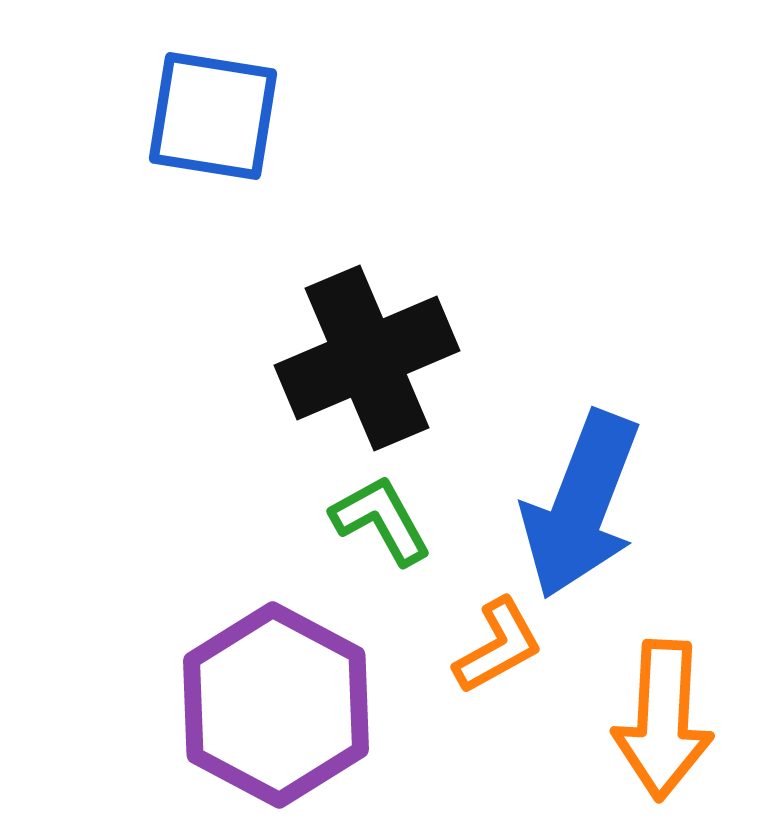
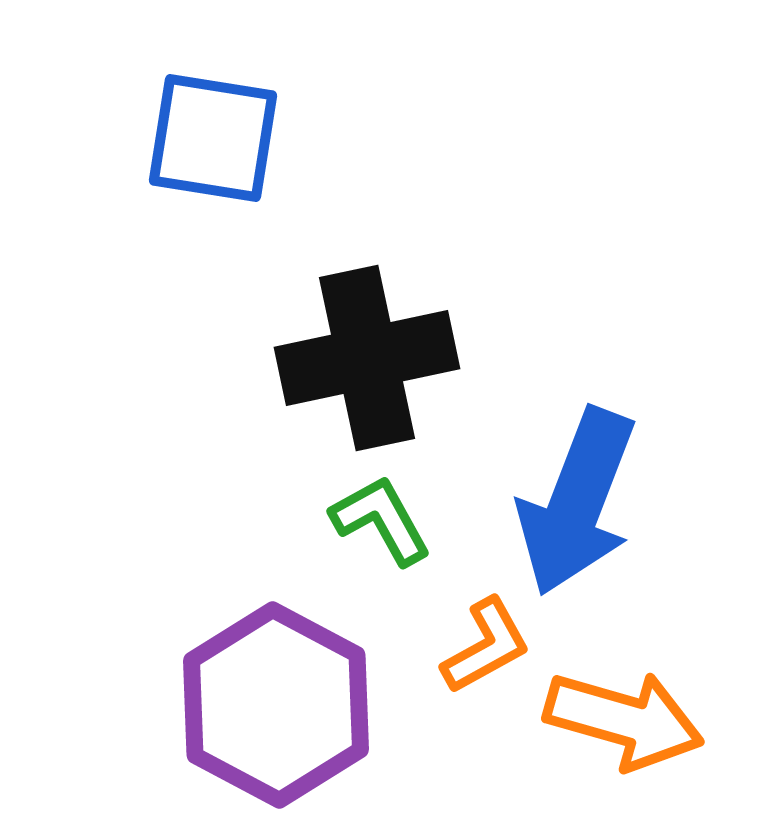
blue square: moved 22 px down
black cross: rotated 11 degrees clockwise
blue arrow: moved 4 px left, 3 px up
orange L-shape: moved 12 px left
orange arrow: moved 39 px left; rotated 77 degrees counterclockwise
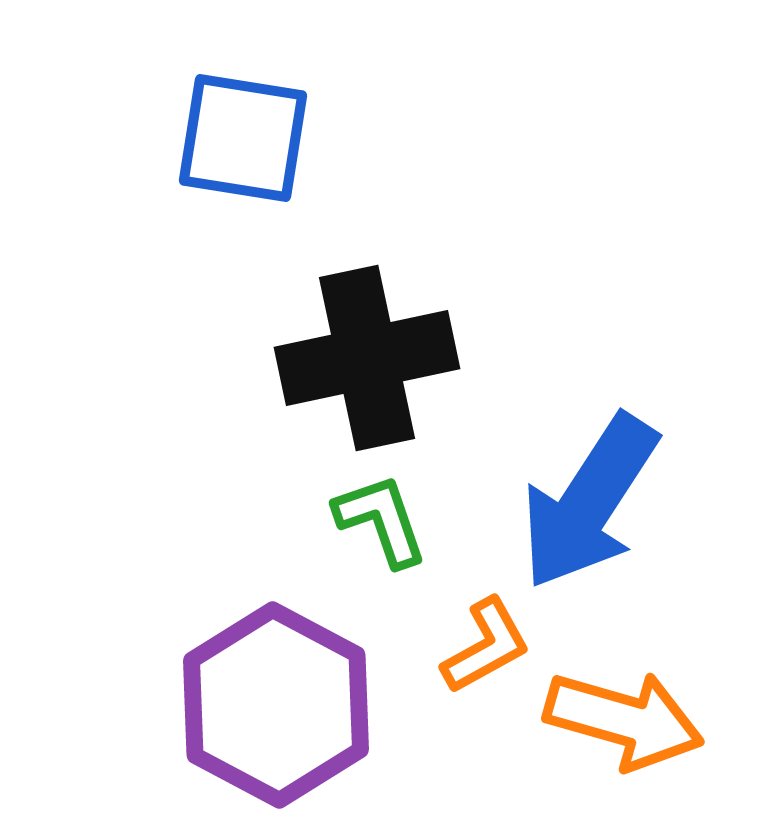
blue square: moved 30 px right
blue arrow: moved 12 px right; rotated 12 degrees clockwise
green L-shape: rotated 10 degrees clockwise
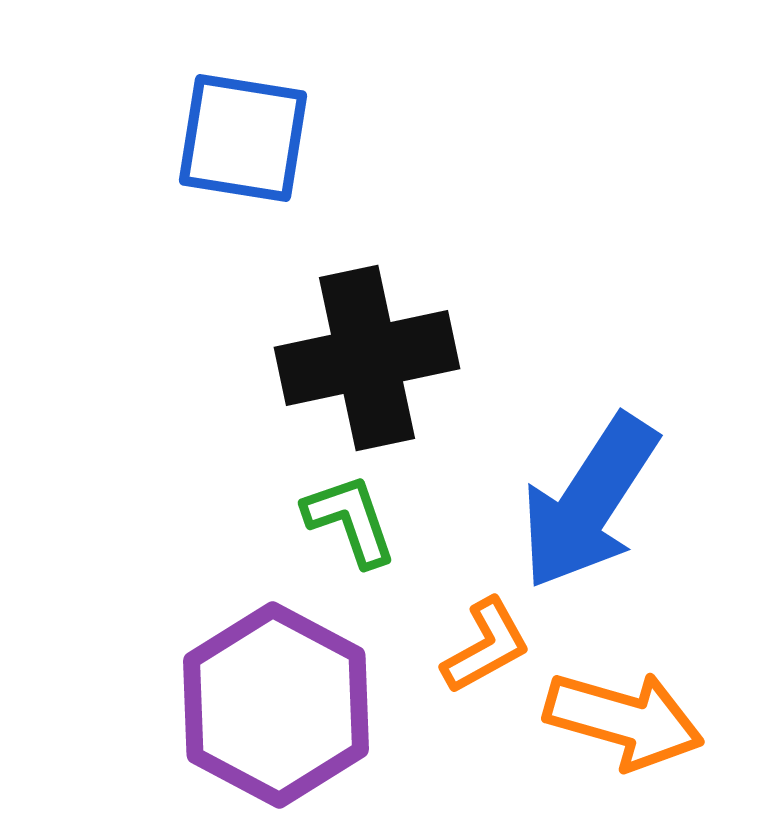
green L-shape: moved 31 px left
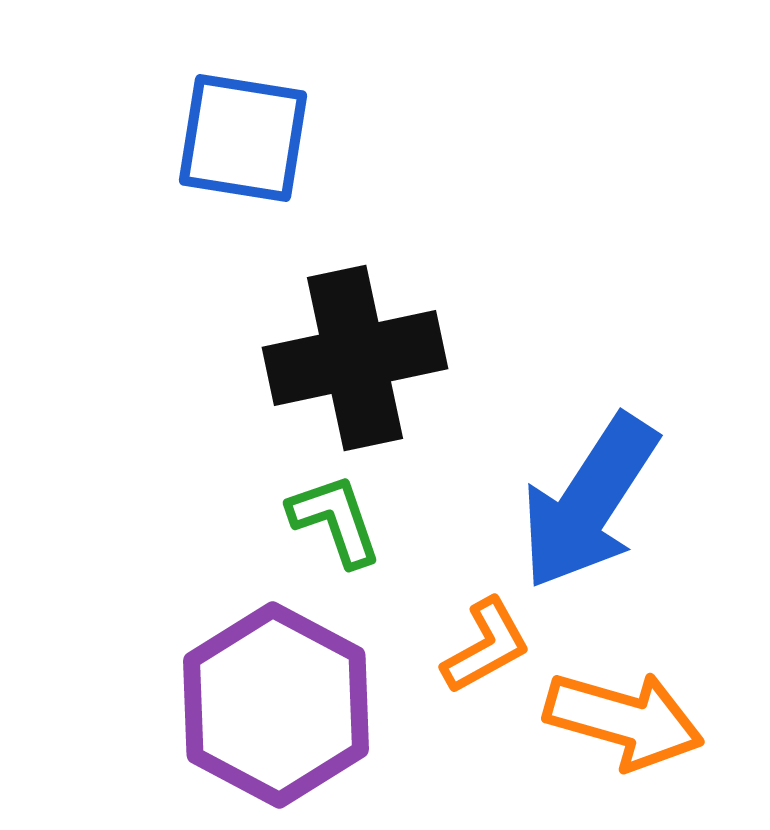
black cross: moved 12 px left
green L-shape: moved 15 px left
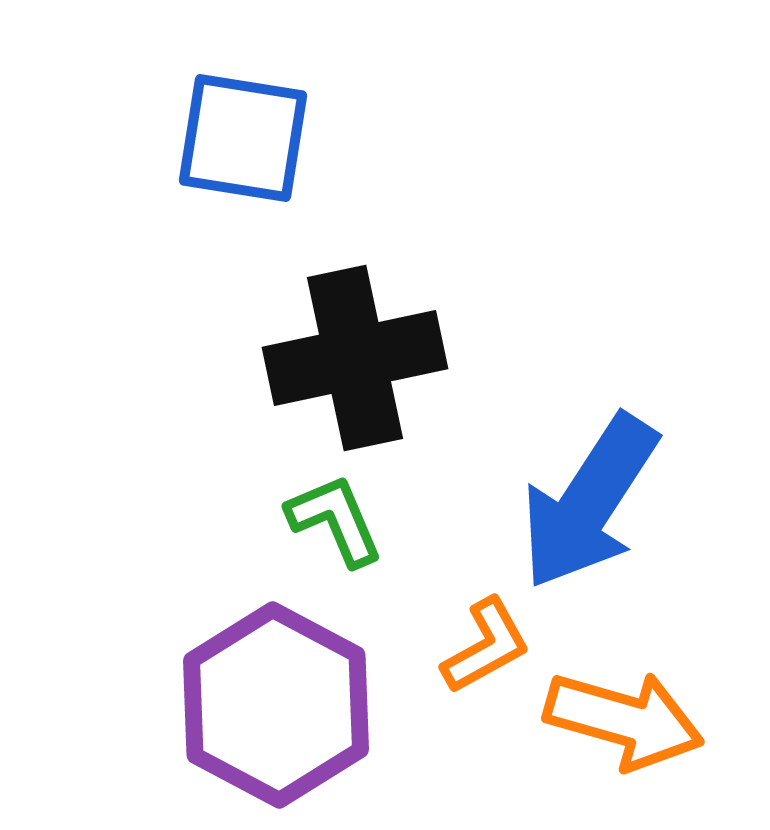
green L-shape: rotated 4 degrees counterclockwise
